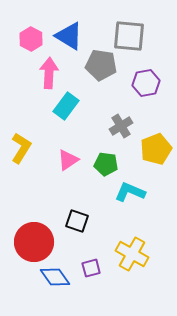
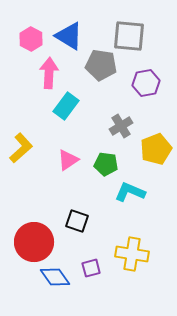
yellow L-shape: rotated 16 degrees clockwise
yellow cross: rotated 20 degrees counterclockwise
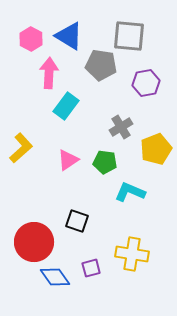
gray cross: moved 1 px down
green pentagon: moved 1 px left, 2 px up
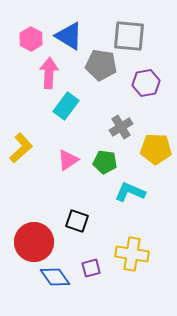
yellow pentagon: rotated 24 degrees clockwise
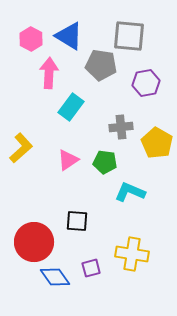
cyan rectangle: moved 5 px right, 1 px down
gray cross: rotated 25 degrees clockwise
yellow pentagon: moved 1 px right, 6 px up; rotated 28 degrees clockwise
black square: rotated 15 degrees counterclockwise
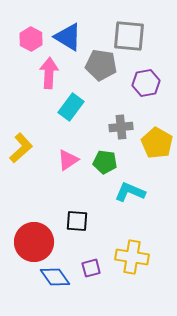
blue triangle: moved 1 px left, 1 px down
yellow cross: moved 3 px down
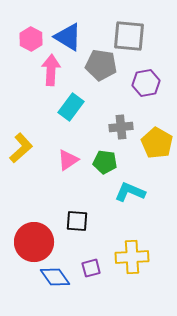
pink arrow: moved 2 px right, 3 px up
yellow cross: rotated 12 degrees counterclockwise
